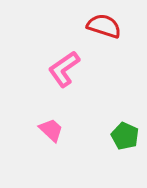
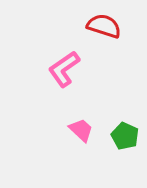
pink trapezoid: moved 30 px right
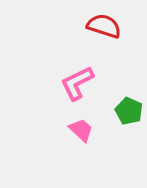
pink L-shape: moved 13 px right, 14 px down; rotated 9 degrees clockwise
green pentagon: moved 4 px right, 25 px up
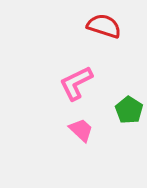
pink L-shape: moved 1 px left
green pentagon: moved 1 px up; rotated 8 degrees clockwise
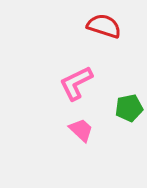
green pentagon: moved 2 px up; rotated 28 degrees clockwise
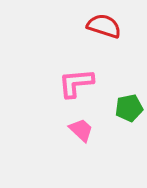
pink L-shape: rotated 21 degrees clockwise
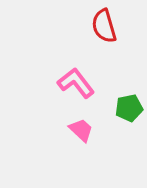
red semicircle: rotated 124 degrees counterclockwise
pink L-shape: rotated 57 degrees clockwise
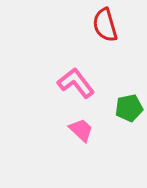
red semicircle: moved 1 px right, 1 px up
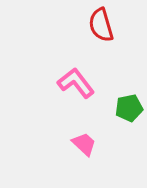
red semicircle: moved 4 px left
pink trapezoid: moved 3 px right, 14 px down
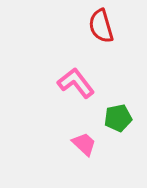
red semicircle: moved 1 px down
green pentagon: moved 11 px left, 10 px down
